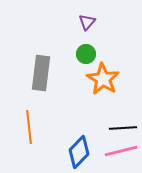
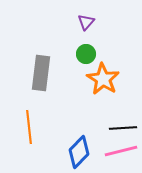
purple triangle: moved 1 px left
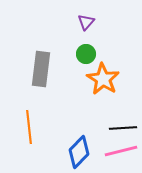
gray rectangle: moved 4 px up
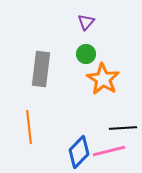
pink line: moved 12 px left
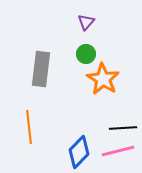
pink line: moved 9 px right
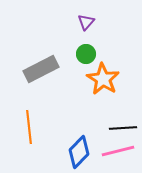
gray rectangle: rotated 56 degrees clockwise
